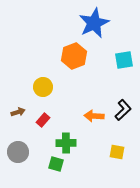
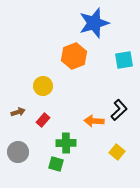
blue star: rotated 8 degrees clockwise
yellow circle: moved 1 px up
black L-shape: moved 4 px left
orange arrow: moved 5 px down
yellow square: rotated 28 degrees clockwise
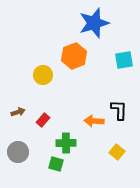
yellow circle: moved 11 px up
black L-shape: rotated 45 degrees counterclockwise
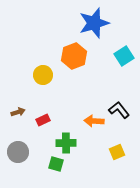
cyan square: moved 4 px up; rotated 24 degrees counterclockwise
black L-shape: rotated 40 degrees counterclockwise
red rectangle: rotated 24 degrees clockwise
yellow square: rotated 28 degrees clockwise
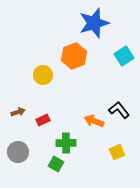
orange arrow: rotated 18 degrees clockwise
green square: rotated 14 degrees clockwise
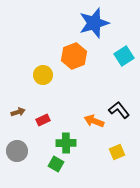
gray circle: moved 1 px left, 1 px up
